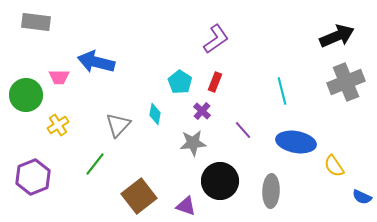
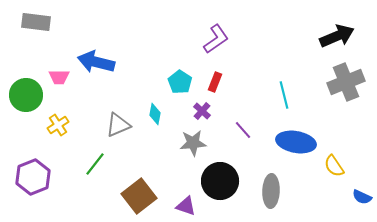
cyan line: moved 2 px right, 4 px down
gray triangle: rotated 24 degrees clockwise
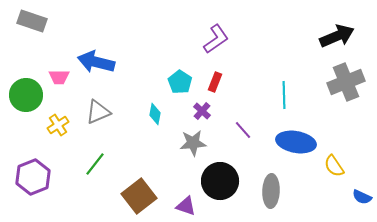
gray rectangle: moved 4 px left, 1 px up; rotated 12 degrees clockwise
cyan line: rotated 12 degrees clockwise
gray triangle: moved 20 px left, 13 px up
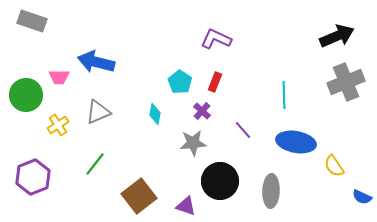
purple L-shape: rotated 120 degrees counterclockwise
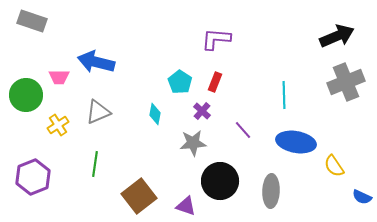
purple L-shape: rotated 20 degrees counterclockwise
green line: rotated 30 degrees counterclockwise
